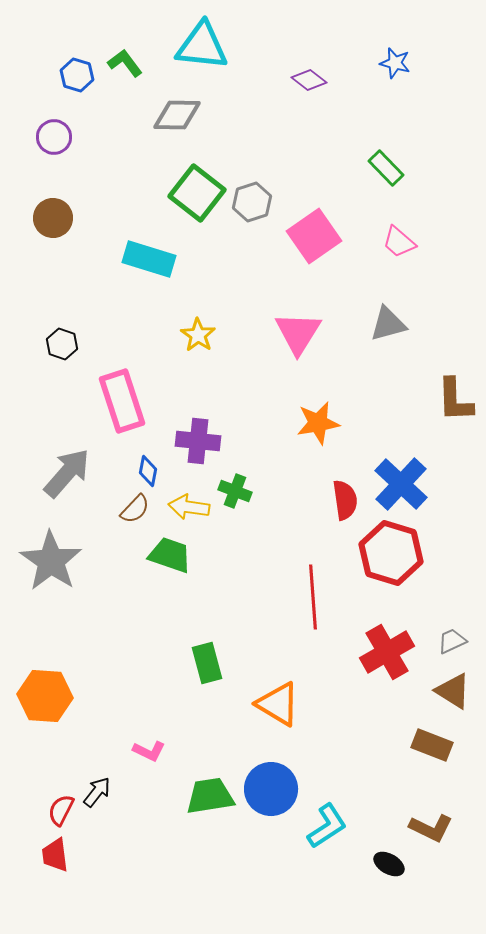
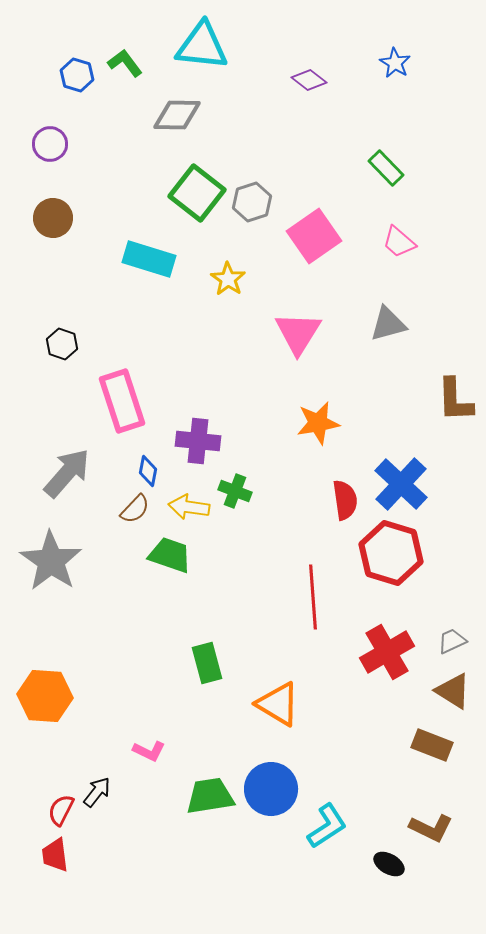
blue star at (395, 63): rotated 16 degrees clockwise
purple circle at (54, 137): moved 4 px left, 7 px down
yellow star at (198, 335): moved 30 px right, 56 px up
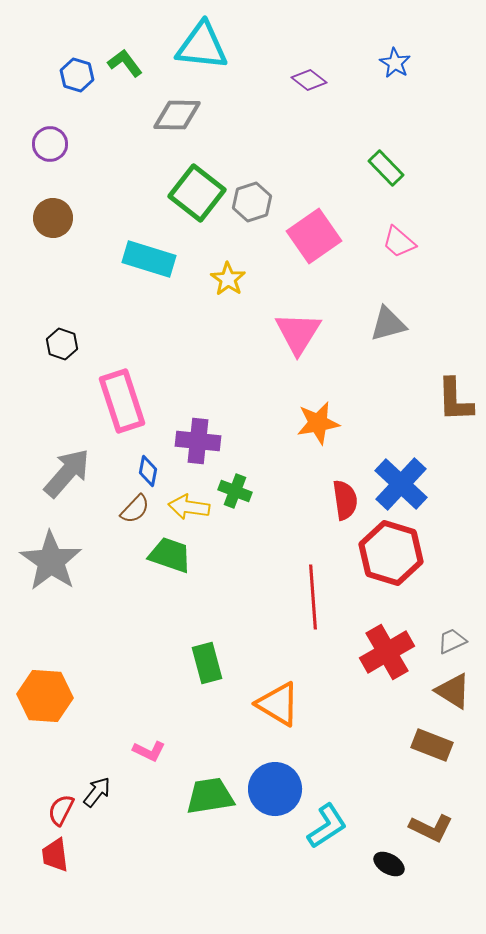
blue circle at (271, 789): moved 4 px right
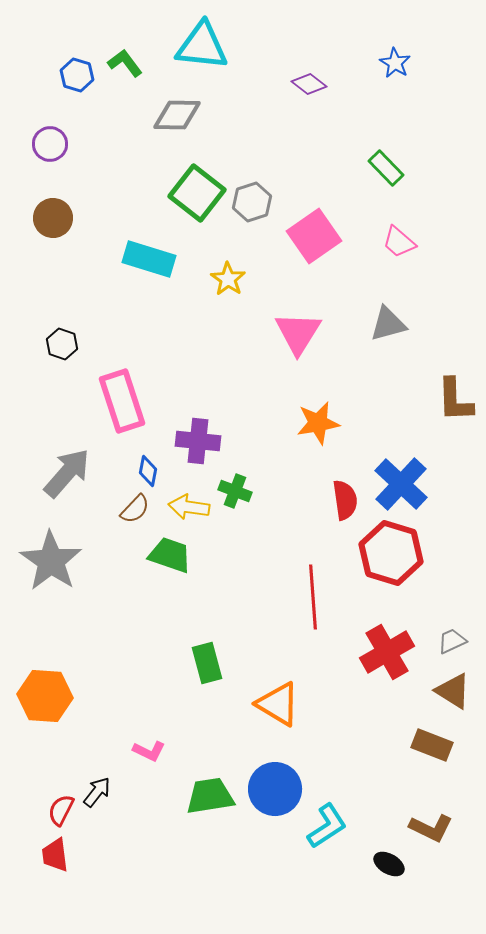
purple diamond at (309, 80): moved 4 px down
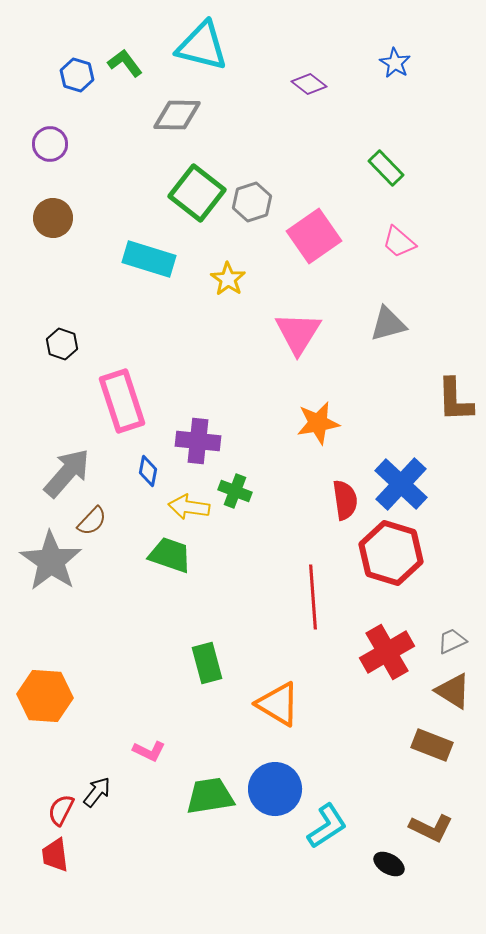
cyan triangle at (202, 46): rotated 8 degrees clockwise
brown semicircle at (135, 509): moved 43 px left, 12 px down
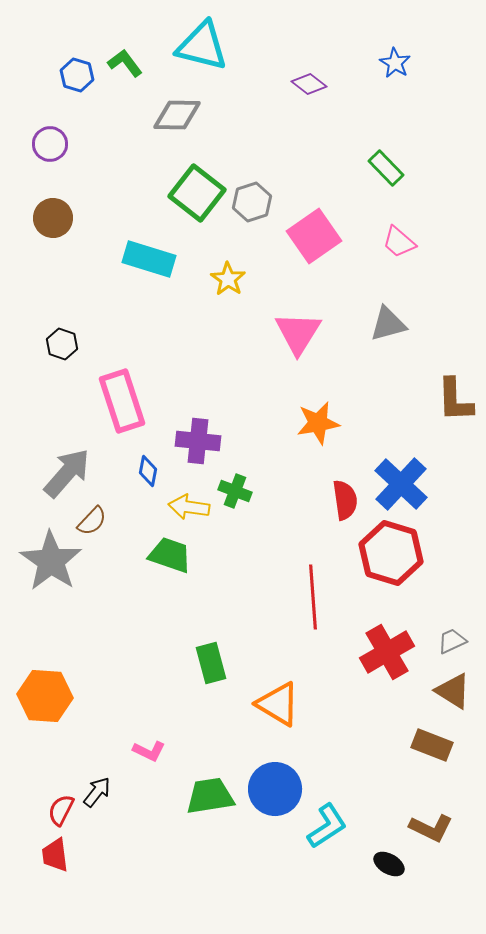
green rectangle at (207, 663): moved 4 px right
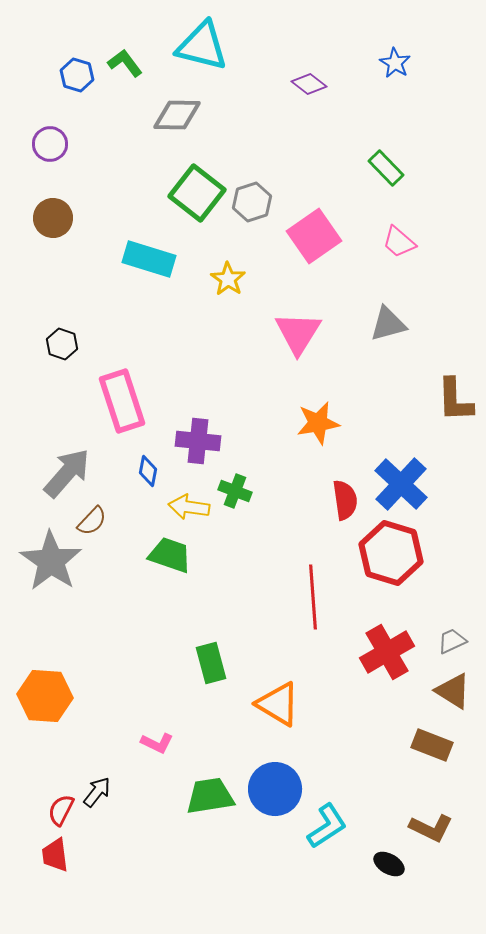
pink L-shape at (149, 751): moved 8 px right, 8 px up
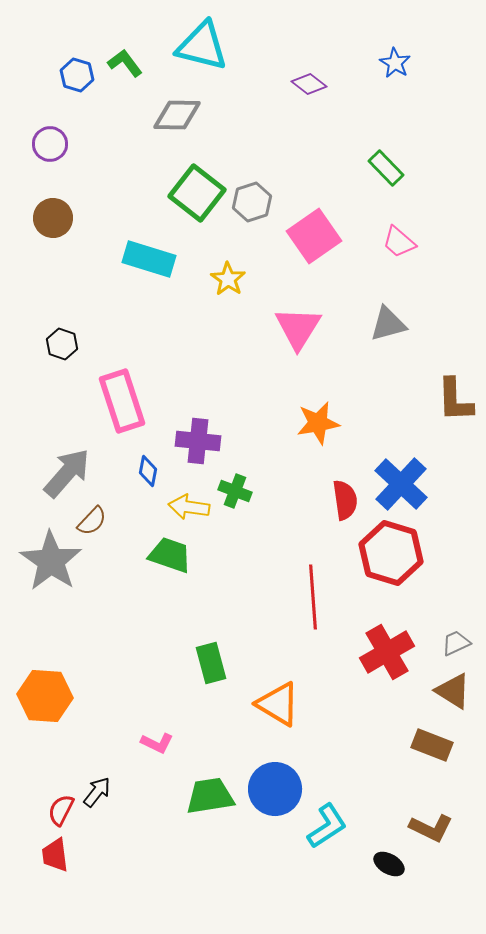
pink triangle at (298, 333): moved 5 px up
gray trapezoid at (452, 641): moved 4 px right, 2 px down
